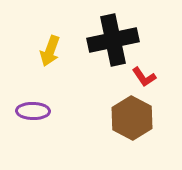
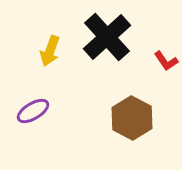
black cross: moved 6 px left, 3 px up; rotated 30 degrees counterclockwise
red L-shape: moved 22 px right, 16 px up
purple ellipse: rotated 32 degrees counterclockwise
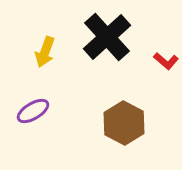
yellow arrow: moved 5 px left, 1 px down
red L-shape: rotated 15 degrees counterclockwise
brown hexagon: moved 8 px left, 5 px down
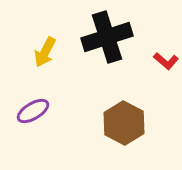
black cross: rotated 24 degrees clockwise
yellow arrow: rotated 8 degrees clockwise
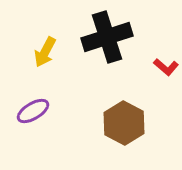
red L-shape: moved 6 px down
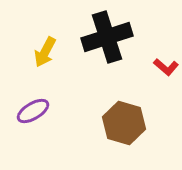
brown hexagon: rotated 12 degrees counterclockwise
